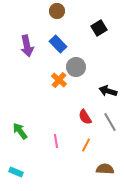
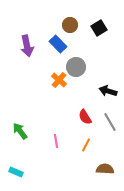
brown circle: moved 13 px right, 14 px down
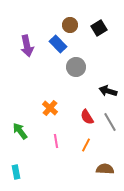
orange cross: moved 9 px left, 28 px down
red semicircle: moved 2 px right
cyan rectangle: rotated 56 degrees clockwise
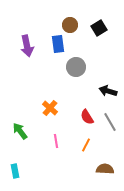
blue rectangle: rotated 36 degrees clockwise
cyan rectangle: moved 1 px left, 1 px up
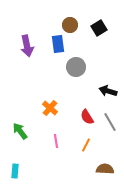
cyan rectangle: rotated 16 degrees clockwise
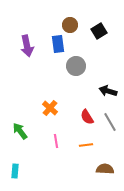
black square: moved 3 px down
gray circle: moved 1 px up
orange line: rotated 56 degrees clockwise
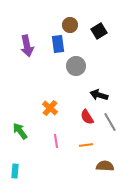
black arrow: moved 9 px left, 4 px down
brown semicircle: moved 3 px up
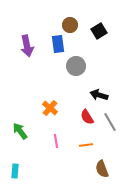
brown semicircle: moved 3 px left, 3 px down; rotated 114 degrees counterclockwise
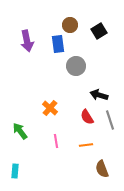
purple arrow: moved 5 px up
gray line: moved 2 px up; rotated 12 degrees clockwise
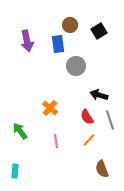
orange line: moved 3 px right, 5 px up; rotated 40 degrees counterclockwise
